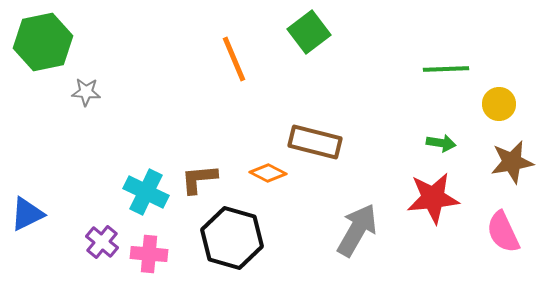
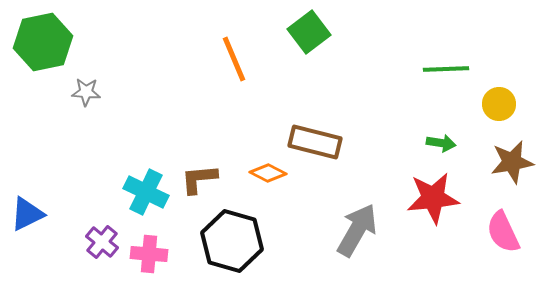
black hexagon: moved 3 px down
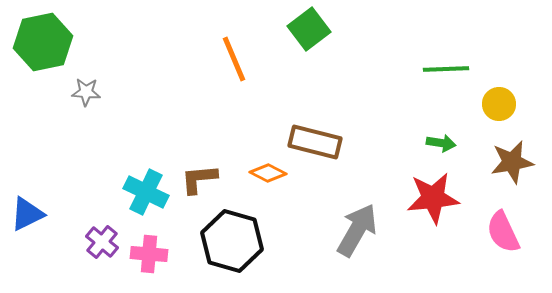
green square: moved 3 px up
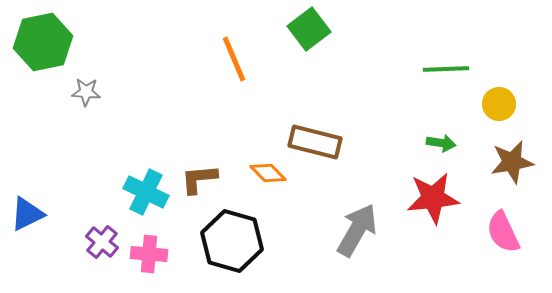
orange diamond: rotated 18 degrees clockwise
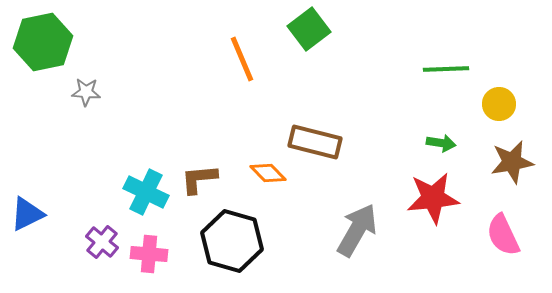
orange line: moved 8 px right
pink semicircle: moved 3 px down
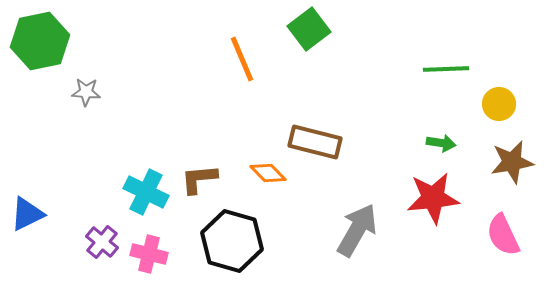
green hexagon: moved 3 px left, 1 px up
pink cross: rotated 9 degrees clockwise
